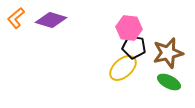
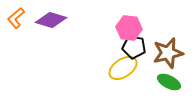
yellow ellipse: rotated 8 degrees clockwise
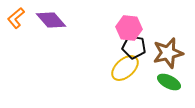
purple diamond: rotated 32 degrees clockwise
yellow ellipse: moved 2 px right; rotated 8 degrees counterclockwise
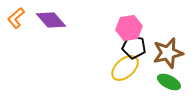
pink hexagon: rotated 15 degrees counterclockwise
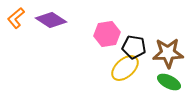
purple diamond: rotated 16 degrees counterclockwise
pink hexagon: moved 22 px left, 6 px down
brown star: rotated 12 degrees clockwise
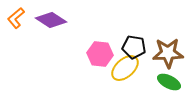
pink hexagon: moved 7 px left, 20 px down; rotated 15 degrees clockwise
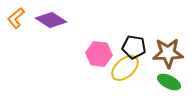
pink hexagon: moved 1 px left
